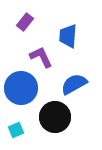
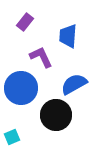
black circle: moved 1 px right, 2 px up
cyan square: moved 4 px left, 7 px down
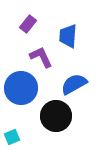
purple rectangle: moved 3 px right, 2 px down
black circle: moved 1 px down
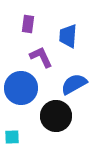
purple rectangle: rotated 30 degrees counterclockwise
cyan square: rotated 21 degrees clockwise
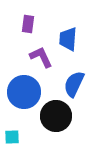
blue trapezoid: moved 3 px down
blue semicircle: rotated 36 degrees counterclockwise
blue circle: moved 3 px right, 4 px down
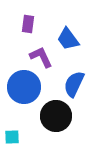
blue trapezoid: rotated 40 degrees counterclockwise
blue circle: moved 5 px up
